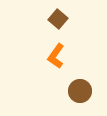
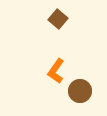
orange L-shape: moved 15 px down
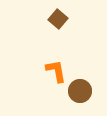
orange L-shape: rotated 135 degrees clockwise
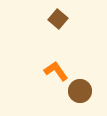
orange L-shape: rotated 25 degrees counterclockwise
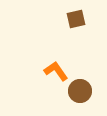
brown square: moved 18 px right; rotated 36 degrees clockwise
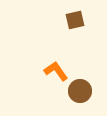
brown square: moved 1 px left, 1 px down
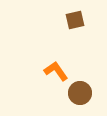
brown circle: moved 2 px down
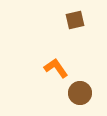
orange L-shape: moved 3 px up
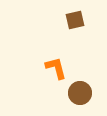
orange L-shape: rotated 20 degrees clockwise
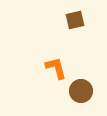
brown circle: moved 1 px right, 2 px up
